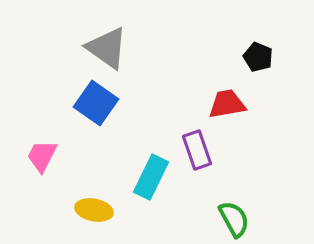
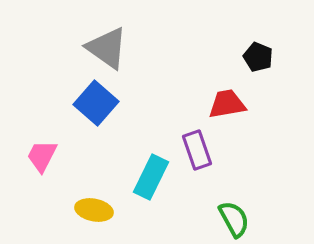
blue square: rotated 6 degrees clockwise
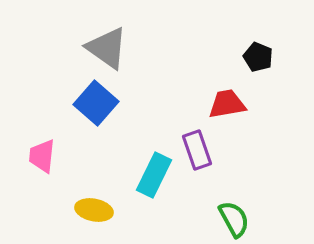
pink trapezoid: rotated 21 degrees counterclockwise
cyan rectangle: moved 3 px right, 2 px up
